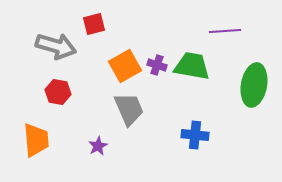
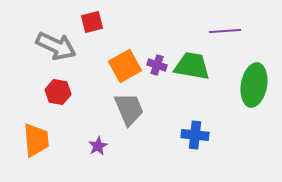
red square: moved 2 px left, 2 px up
gray arrow: rotated 9 degrees clockwise
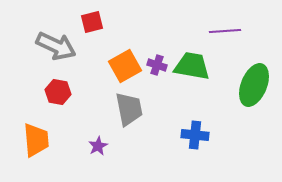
green ellipse: rotated 12 degrees clockwise
gray trapezoid: rotated 12 degrees clockwise
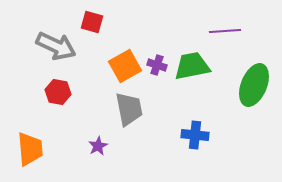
red square: rotated 30 degrees clockwise
green trapezoid: rotated 21 degrees counterclockwise
orange trapezoid: moved 6 px left, 9 px down
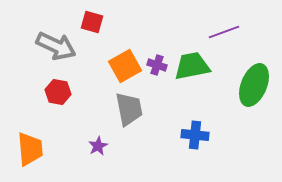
purple line: moved 1 px left, 1 px down; rotated 16 degrees counterclockwise
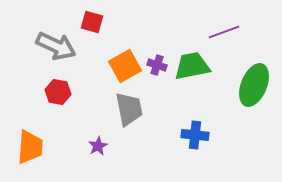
orange trapezoid: moved 2 px up; rotated 9 degrees clockwise
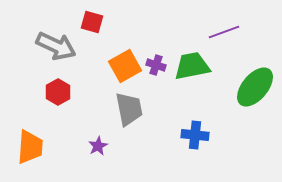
purple cross: moved 1 px left
green ellipse: moved 1 px right, 2 px down; rotated 18 degrees clockwise
red hexagon: rotated 20 degrees clockwise
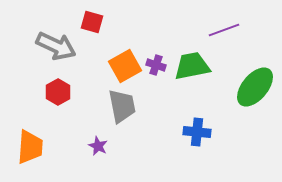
purple line: moved 2 px up
gray trapezoid: moved 7 px left, 3 px up
blue cross: moved 2 px right, 3 px up
purple star: rotated 18 degrees counterclockwise
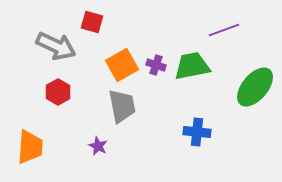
orange square: moved 3 px left, 1 px up
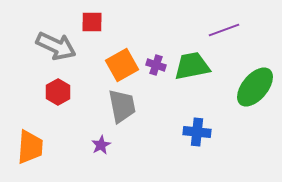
red square: rotated 15 degrees counterclockwise
purple star: moved 3 px right, 1 px up; rotated 18 degrees clockwise
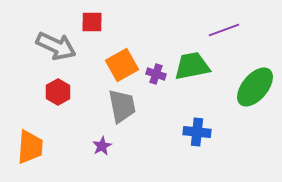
purple cross: moved 9 px down
purple star: moved 1 px right, 1 px down
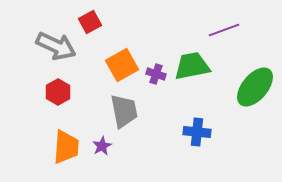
red square: moved 2 px left; rotated 30 degrees counterclockwise
gray trapezoid: moved 2 px right, 5 px down
orange trapezoid: moved 36 px right
